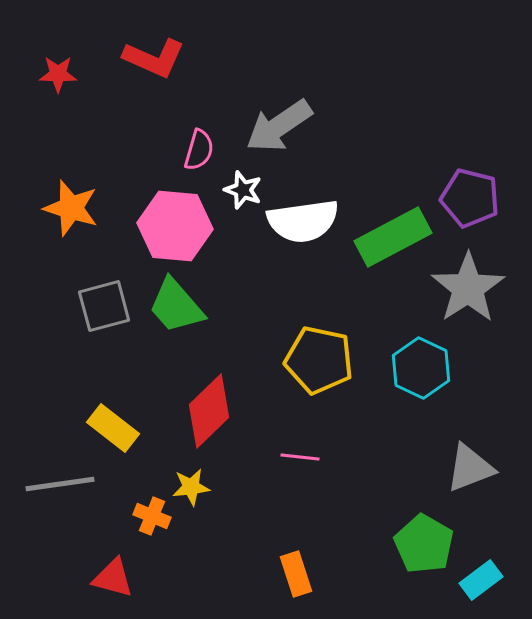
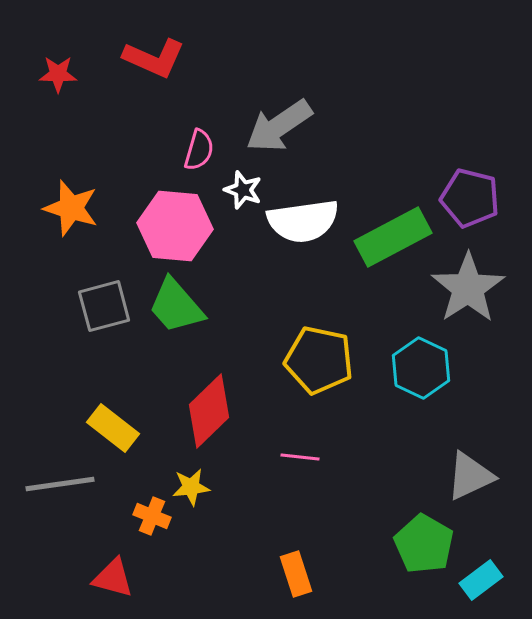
gray triangle: moved 8 px down; rotated 4 degrees counterclockwise
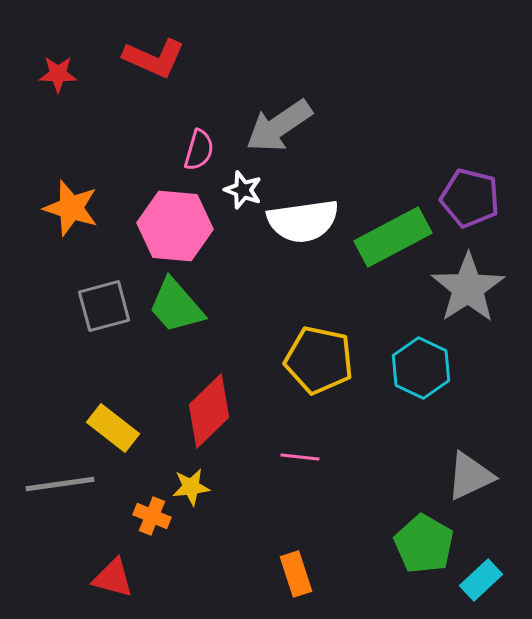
cyan rectangle: rotated 6 degrees counterclockwise
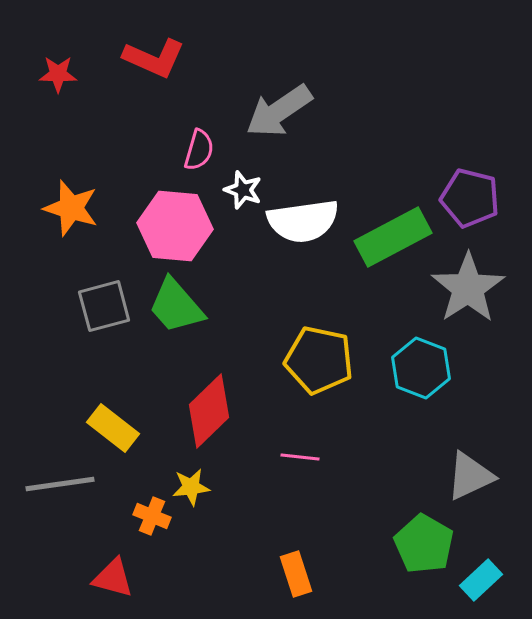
gray arrow: moved 15 px up
cyan hexagon: rotated 4 degrees counterclockwise
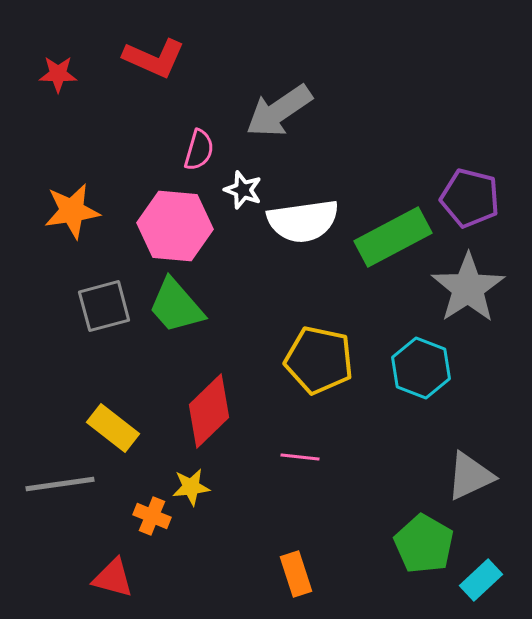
orange star: moved 1 px right, 3 px down; rotated 26 degrees counterclockwise
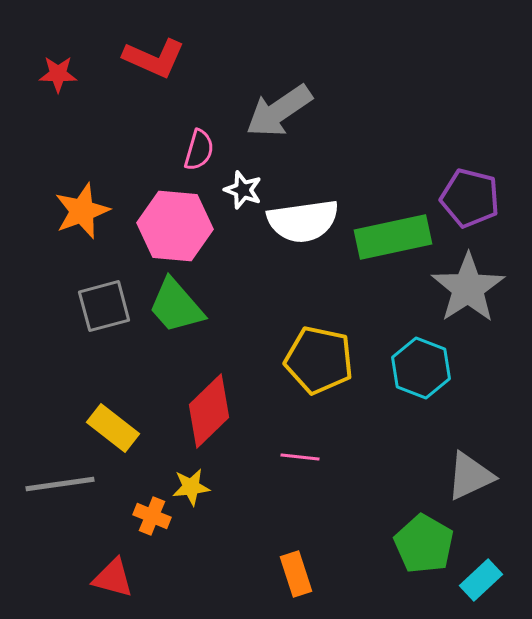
orange star: moved 10 px right; rotated 12 degrees counterclockwise
green rectangle: rotated 16 degrees clockwise
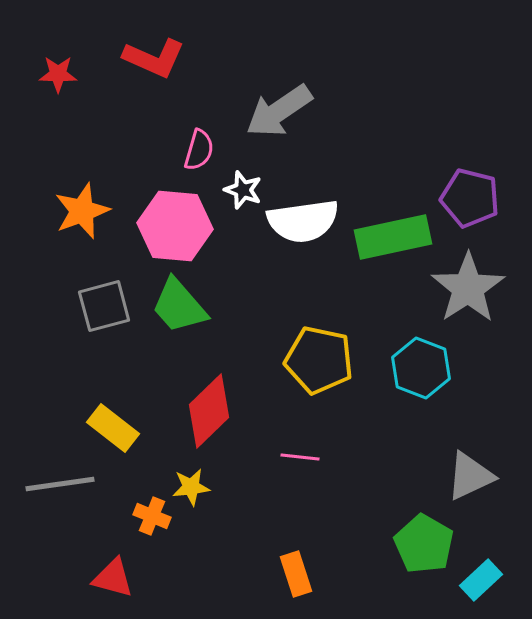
green trapezoid: moved 3 px right
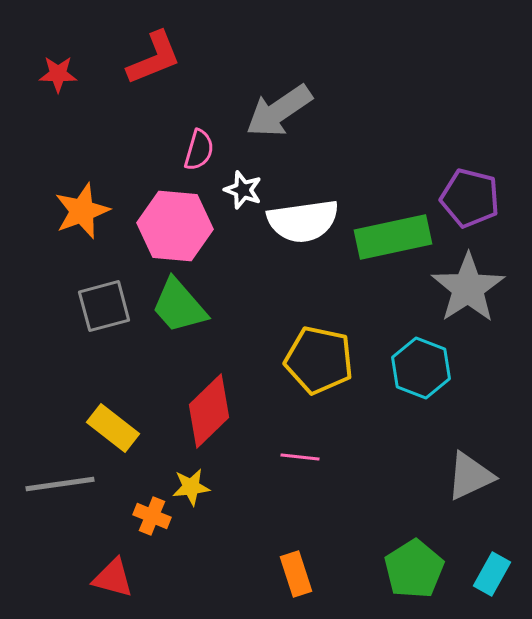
red L-shape: rotated 46 degrees counterclockwise
green pentagon: moved 10 px left, 25 px down; rotated 10 degrees clockwise
cyan rectangle: moved 11 px right, 6 px up; rotated 18 degrees counterclockwise
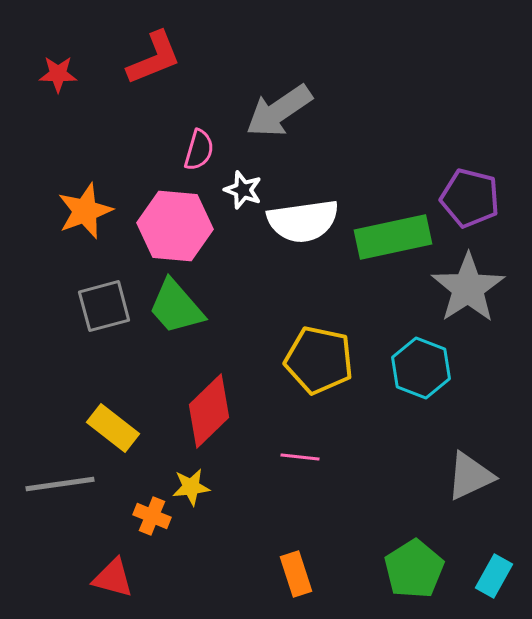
orange star: moved 3 px right
green trapezoid: moved 3 px left, 1 px down
cyan rectangle: moved 2 px right, 2 px down
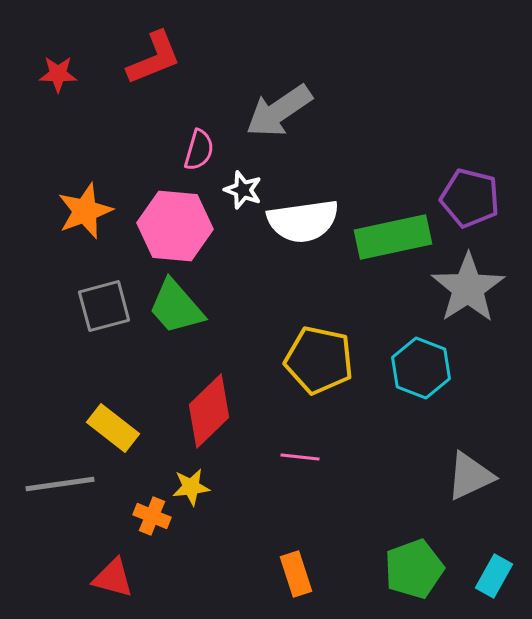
green pentagon: rotated 12 degrees clockwise
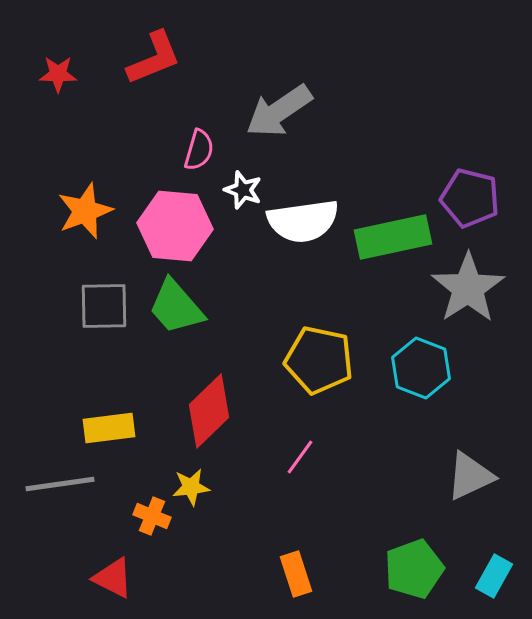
gray square: rotated 14 degrees clockwise
yellow rectangle: moved 4 px left; rotated 45 degrees counterclockwise
pink line: rotated 60 degrees counterclockwise
red triangle: rotated 12 degrees clockwise
